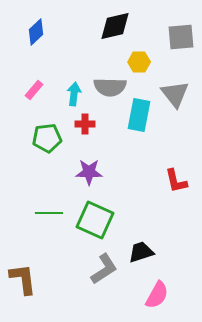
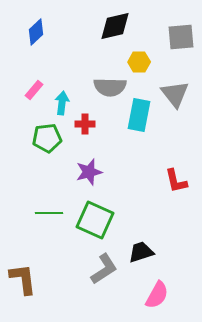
cyan arrow: moved 12 px left, 9 px down
purple star: rotated 16 degrees counterclockwise
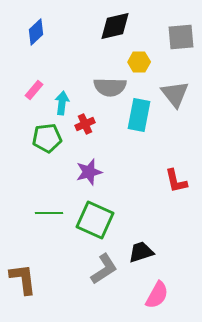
red cross: rotated 24 degrees counterclockwise
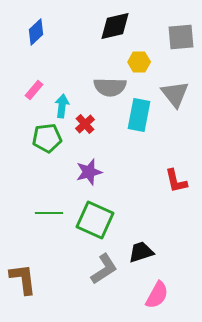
cyan arrow: moved 3 px down
red cross: rotated 18 degrees counterclockwise
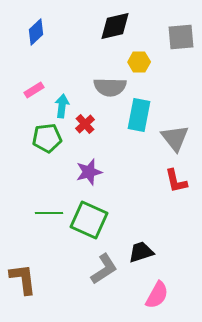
pink rectangle: rotated 18 degrees clockwise
gray triangle: moved 44 px down
green square: moved 6 px left
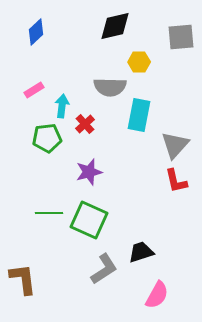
gray triangle: moved 7 px down; rotated 20 degrees clockwise
